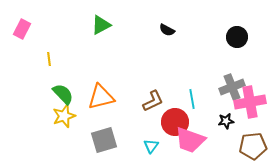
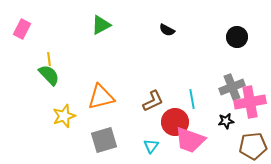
green semicircle: moved 14 px left, 19 px up
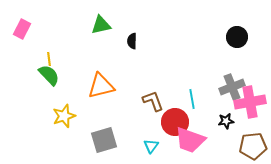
green triangle: rotated 15 degrees clockwise
black semicircle: moved 35 px left, 11 px down; rotated 63 degrees clockwise
orange triangle: moved 11 px up
brown L-shape: rotated 85 degrees counterclockwise
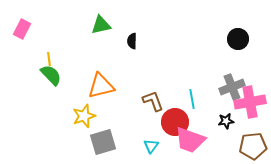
black circle: moved 1 px right, 2 px down
green semicircle: moved 2 px right
yellow star: moved 20 px right
gray square: moved 1 px left, 2 px down
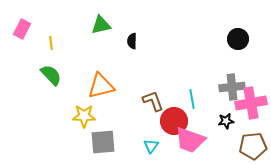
yellow line: moved 2 px right, 16 px up
gray cross: rotated 15 degrees clockwise
pink cross: moved 1 px right, 1 px down
yellow star: rotated 20 degrees clockwise
red circle: moved 1 px left, 1 px up
gray square: rotated 12 degrees clockwise
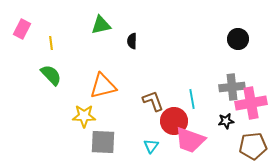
orange triangle: moved 2 px right
gray square: rotated 8 degrees clockwise
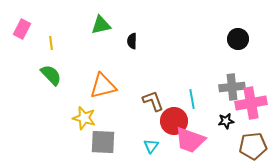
yellow star: moved 2 px down; rotated 15 degrees clockwise
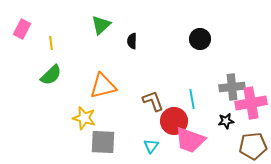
green triangle: rotated 30 degrees counterclockwise
black circle: moved 38 px left
green semicircle: rotated 90 degrees clockwise
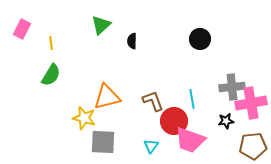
green semicircle: rotated 15 degrees counterclockwise
orange triangle: moved 4 px right, 11 px down
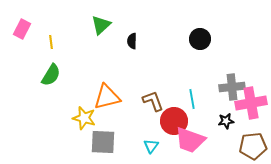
yellow line: moved 1 px up
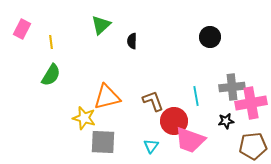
black circle: moved 10 px right, 2 px up
cyan line: moved 4 px right, 3 px up
